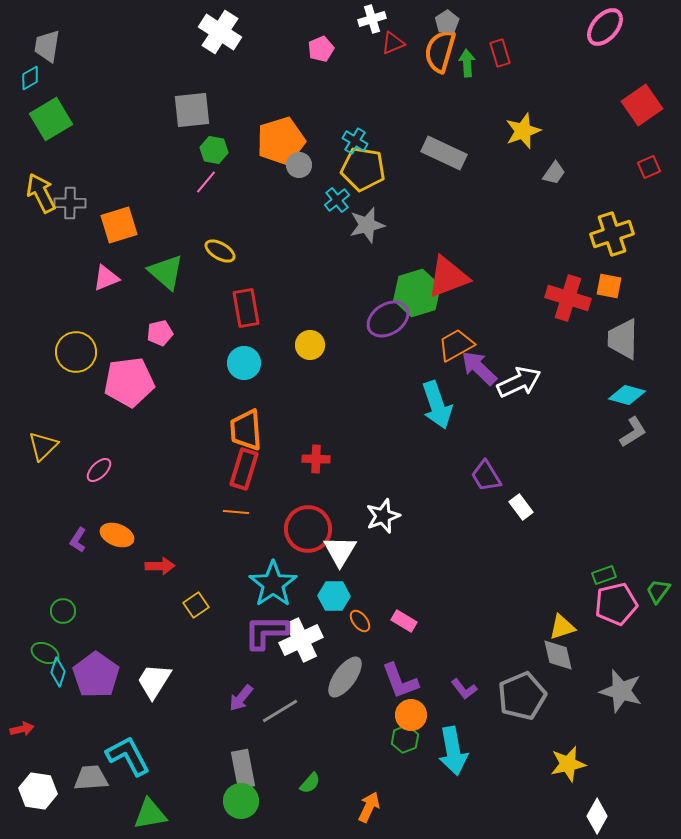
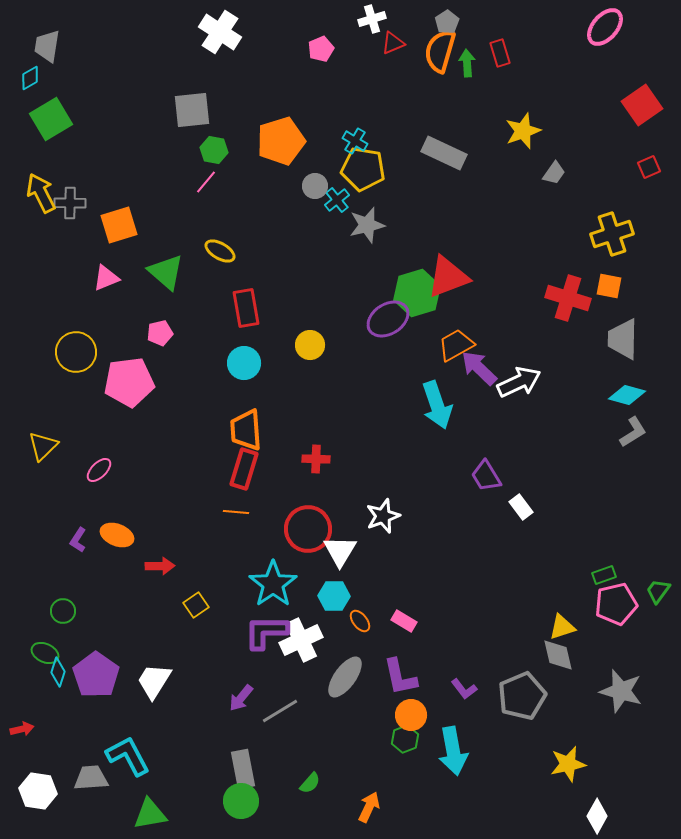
gray circle at (299, 165): moved 16 px right, 21 px down
purple L-shape at (400, 681): moved 4 px up; rotated 9 degrees clockwise
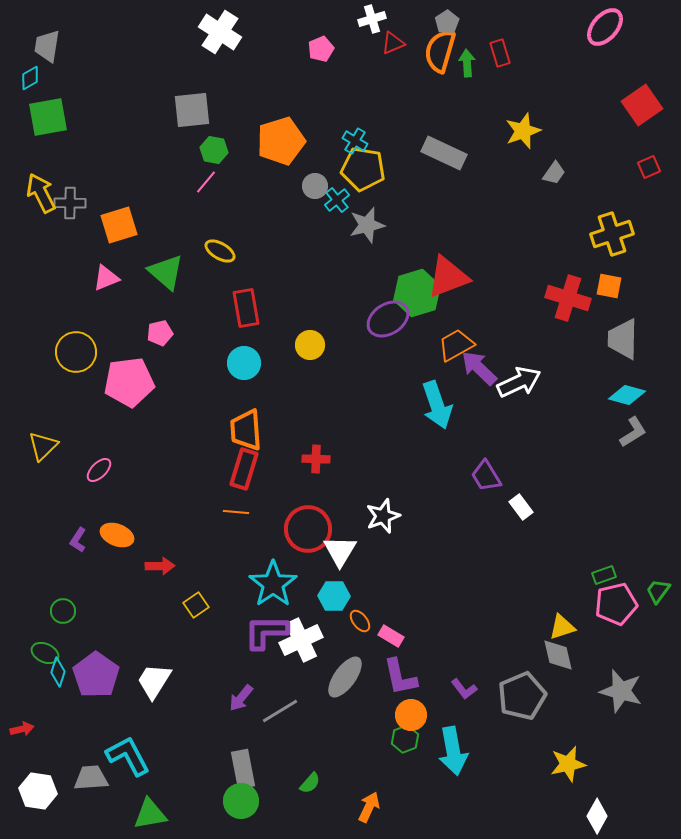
green square at (51, 119): moved 3 px left, 2 px up; rotated 21 degrees clockwise
pink rectangle at (404, 621): moved 13 px left, 15 px down
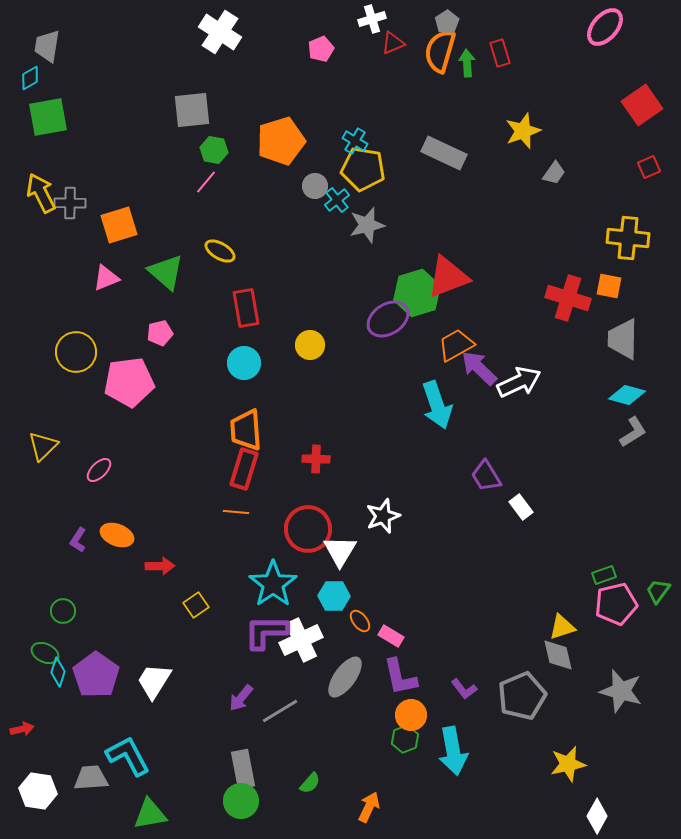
yellow cross at (612, 234): moved 16 px right, 4 px down; rotated 24 degrees clockwise
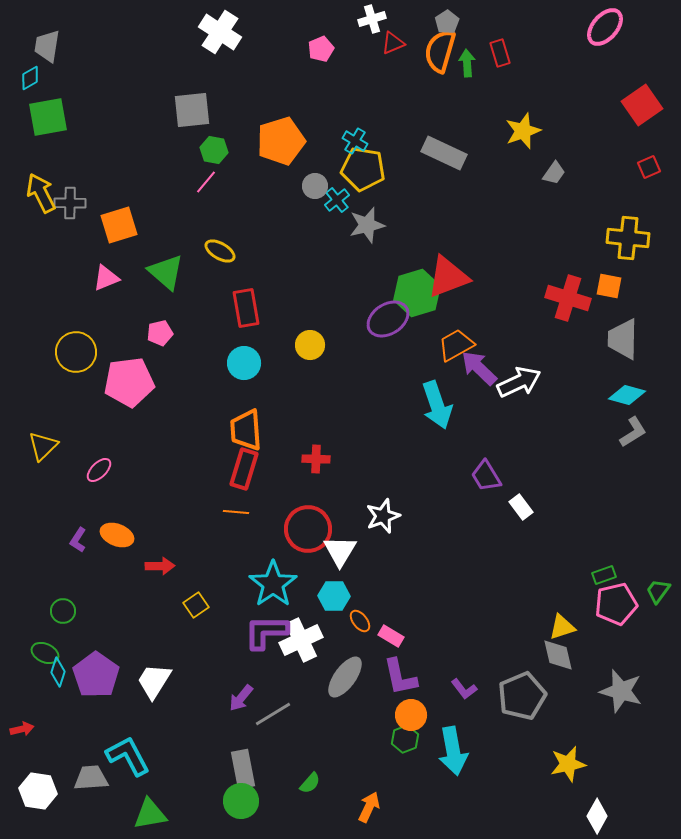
gray line at (280, 711): moved 7 px left, 3 px down
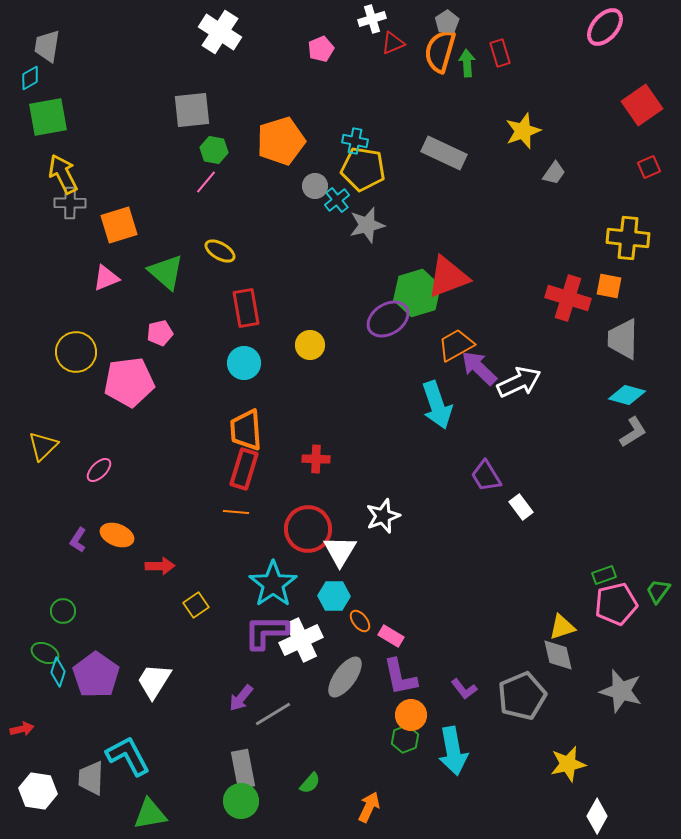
cyan cross at (355, 141): rotated 20 degrees counterclockwise
yellow arrow at (41, 193): moved 22 px right, 19 px up
gray trapezoid at (91, 778): rotated 84 degrees counterclockwise
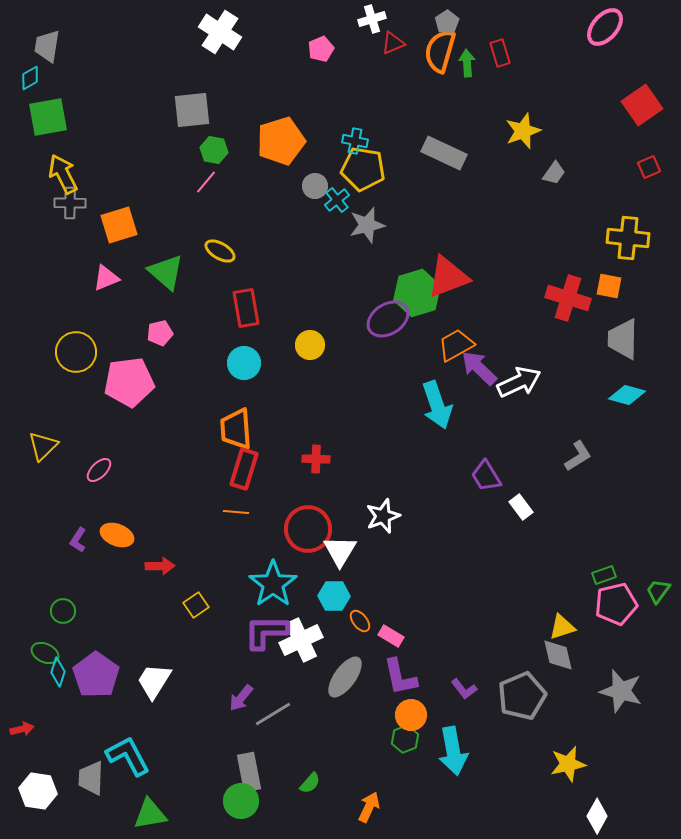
orange trapezoid at (246, 430): moved 10 px left, 1 px up
gray L-shape at (633, 432): moved 55 px left, 24 px down
gray rectangle at (243, 769): moved 6 px right, 3 px down
